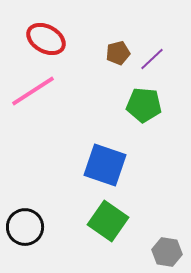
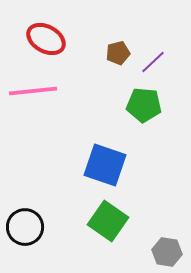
purple line: moved 1 px right, 3 px down
pink line: rotated 27 degrees clockwise
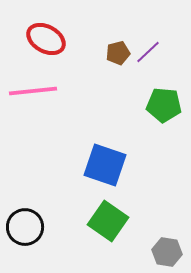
purple line: moved 5 px left, 10 px up
green pentagon: moved 20 px right
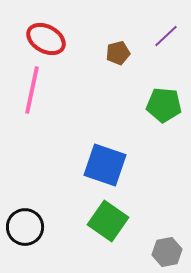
purple line: moved 18 px right, 16 px up
pink line: moved 1 px left, 1 px up; rotated 72 degrees counterclockwise
gray hexagon: rotated 20 degrees counterclockwise
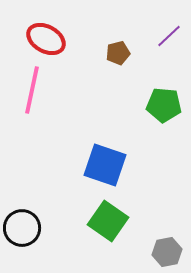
purple line: moved 3 px right
black circle: moved 3 px left, 1 px down
